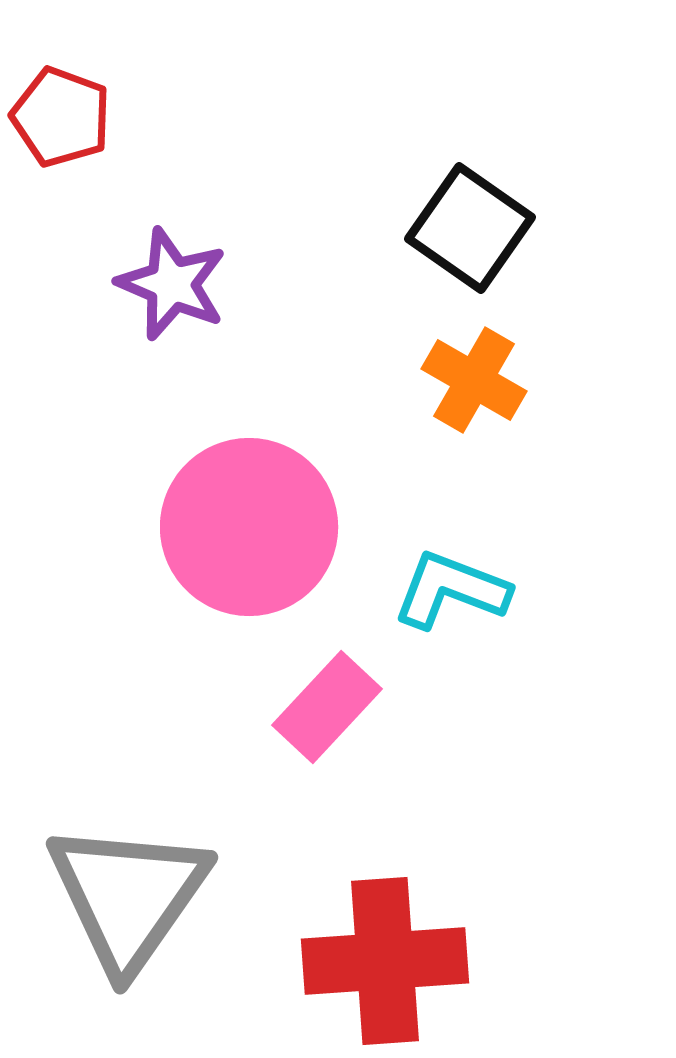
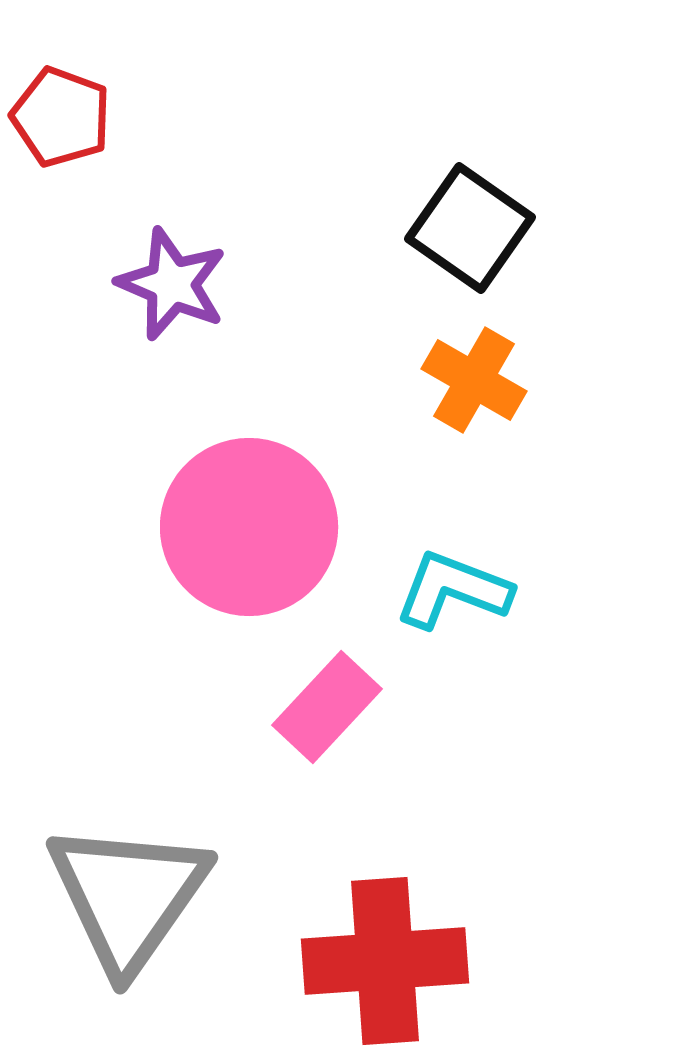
cyan L-shape: moved 2 px right
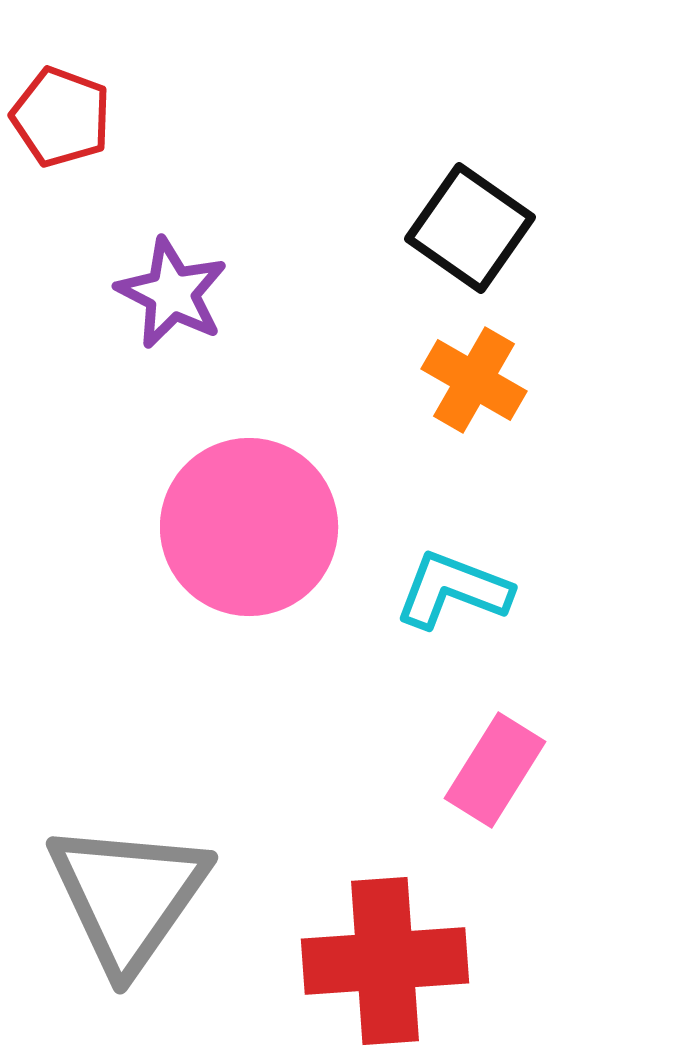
purple star: moved 9 px down; rotated 4 degrees clockwise
pink rectangle: moved 168 px right, 63 px down; rotated 11 degrees counterclockwise
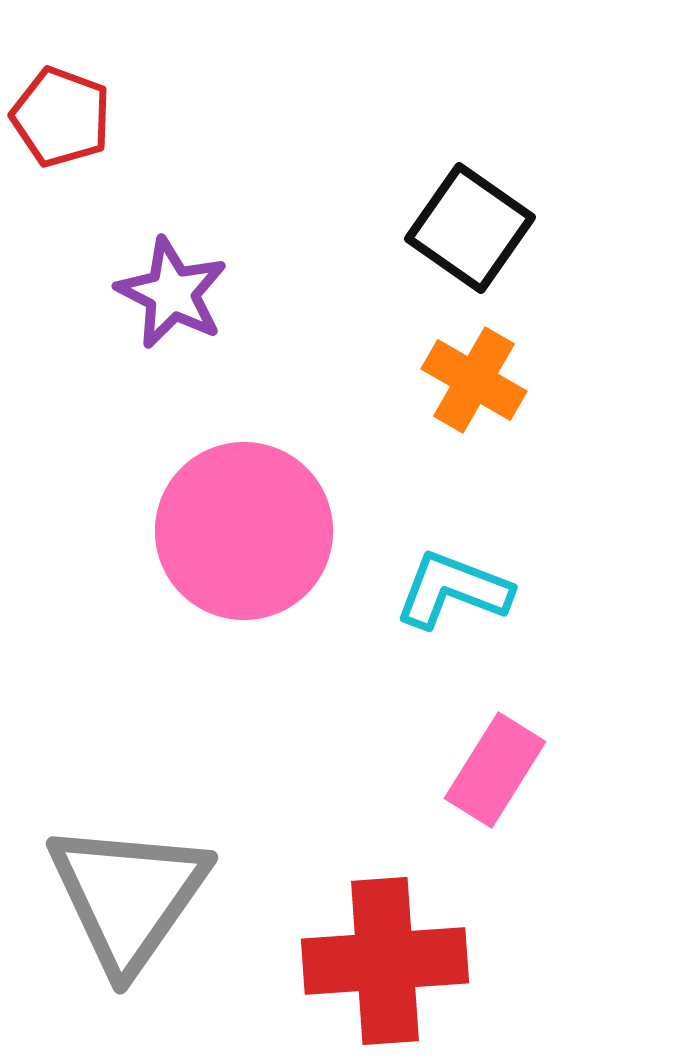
pink circle: moved 5 px left, 4 px down
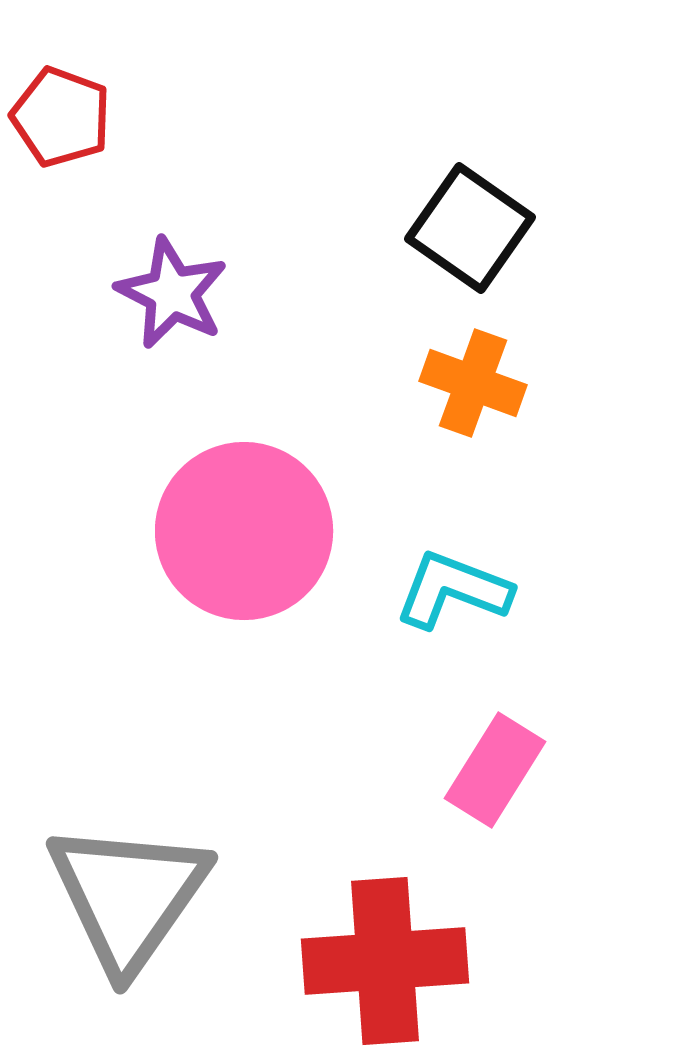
orange cross: moved 1 px left, 3 px down; rotated 10 degrees counterclockwise
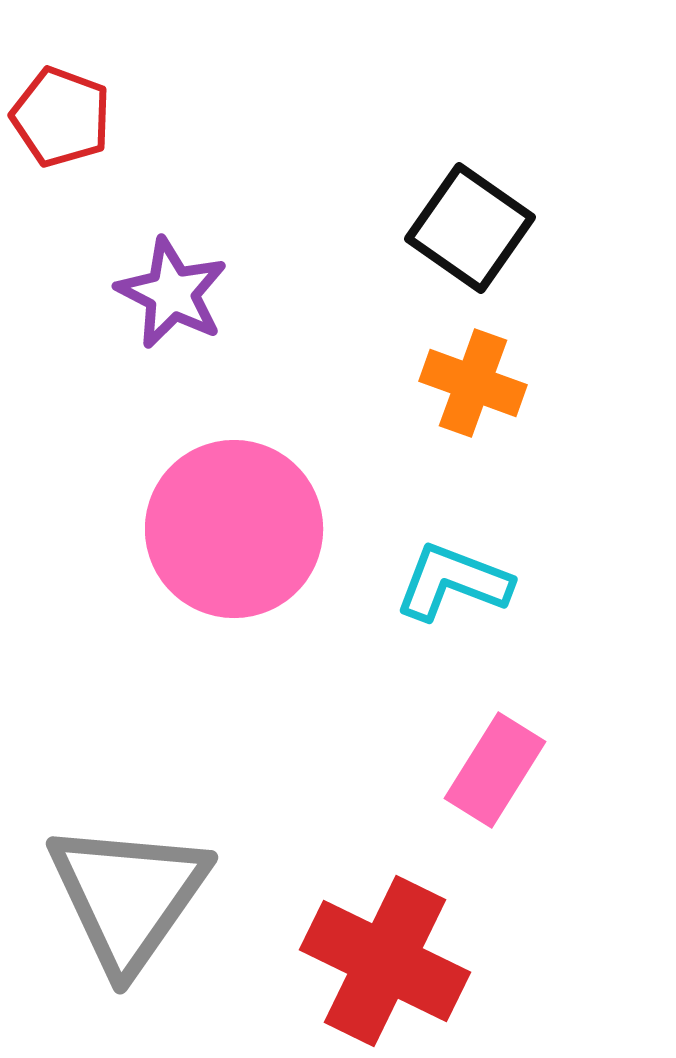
pink circle: moved 10 px left, 2 px up
cyan L-shape: moved 8 px up
red cross: rotated 30 degrees clockwise
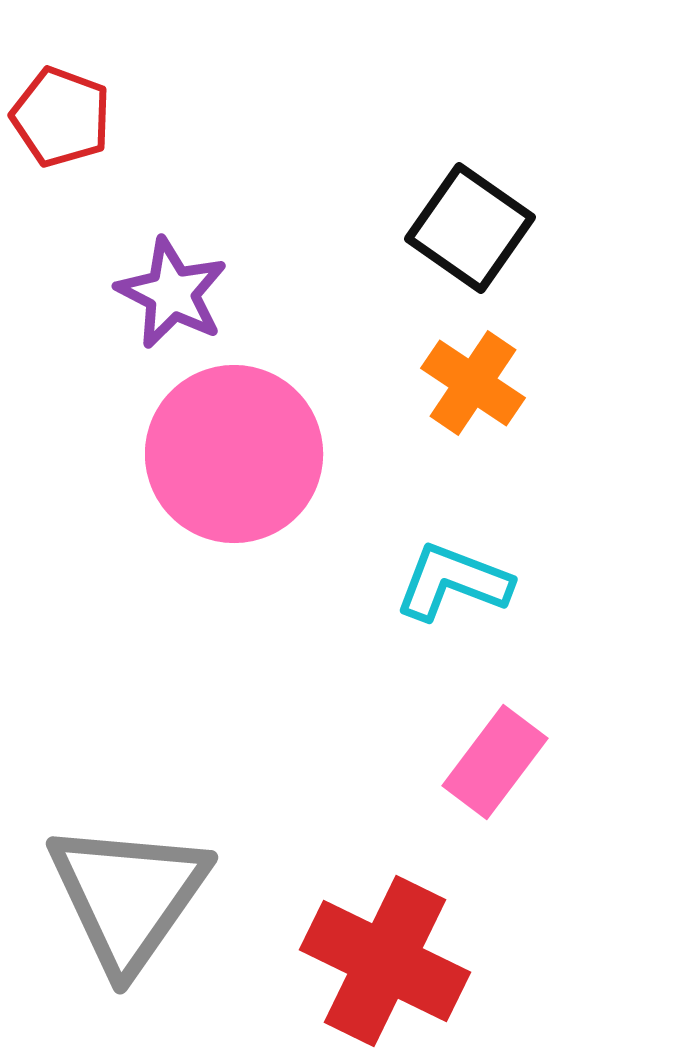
orange cross: rotated 14 degrees clockwise
pink circle: moved 75 px up
pink rectangle: moved 8 px up; rotated 5 degrees clockwise
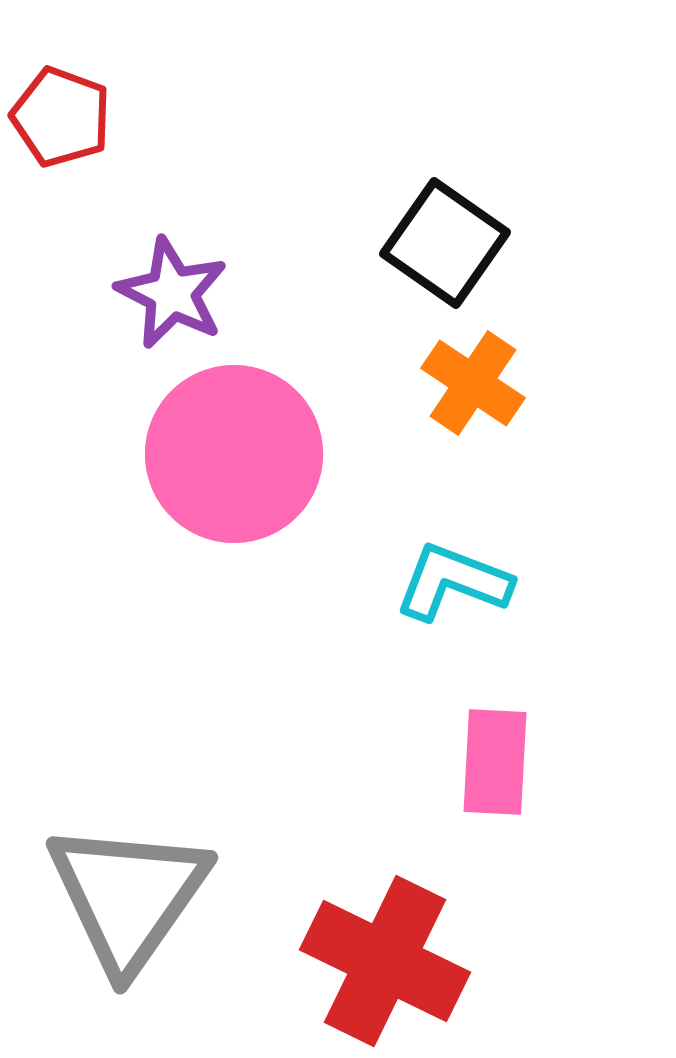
black square: moved 25 px left, 15 px down
pink rectangle: rotated 34 degrees counterclockwise
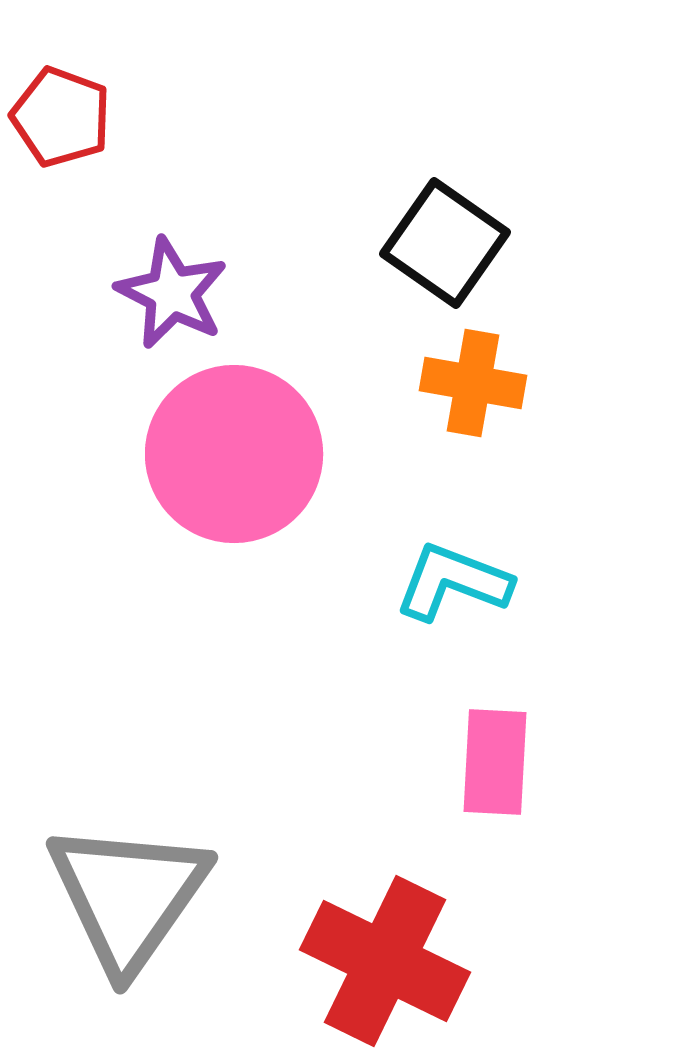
orange cross: rotated 24 degrees counterclockwise
